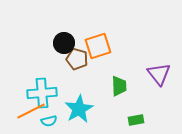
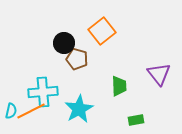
orange square: moved 4 px right, 15 px up; rotated 20 degrees counterclockwise
cyan cross: moved 1 px right, 1 px up
cyan semicircle: moved 38 px left, 10 px up; rotated 63 degrees counterclockwise
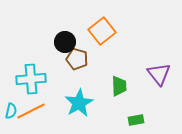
black circle: moved 1 px right, 1 px up
cyan cross: moved 12 px left, 13 px up
cyan star: moved 6 px up
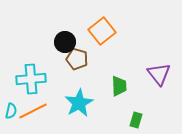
orange line: moved 2 px right
green rectangle: rotated 63 degrees counterclockwise
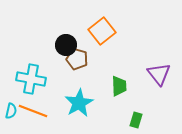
black circle: moved 1 px right, 3 px down
cyan cross: rotated 16 degrees clockwise
orange line: rotated 48 degrees clockwise
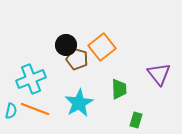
orange square: moved 16 px down
cyan cross: rotated 32 degrees counterclockwise
green trapezoid: moved 3 px down
orange line: moved 2 px right, 2 px up
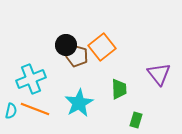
brown pentagon: moved 3 px up
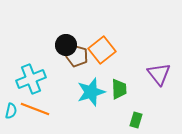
orange square: moved 3 px down
cyan star: moved 12 px right, 11 px up; rotated 12 degrees clockwise
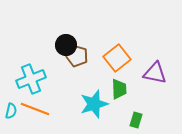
orange square: moved 15 px right, 8 px down
purple triangle: moved 4 px left, 1 px up; rotated 40 degrees counterclockwise
cyan star: moved 3 px right, 12 px down
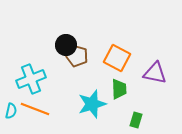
orange square: rotated 24 degrees counterclockwise
cyan star: moved 2 px left
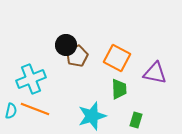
brown pentagon: rotated 30 degrees clockwise
cyan star: moved 12 px down
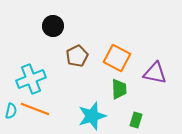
black circle: moved 13 px left, 19 px up
